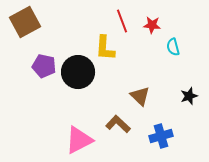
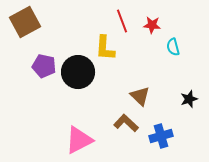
black star: moved 3 px down
brown L-shape: moved 8 px right, 1 px up
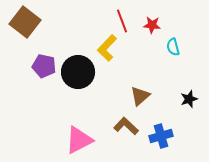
brown square: rotated 24 degrees counterclockwise
yellow L-shape: moved 2 px right; rotated 40 degrees clockwise
brown triangle: rotated 35 degrees clockwise
brown L-shape: moved 3 px down
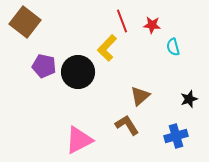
brown L-shape: moved 1 px right, 1 px up; rotated 15 degrees clockwise
blue cross: moved 15 px right
